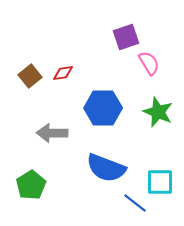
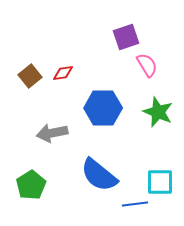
pink semicircle: moved 2 px left, 2 px down
gray arrow: rotated 12 degrees counterclockwise
blue semicircle: moved 7 px left, 7 px down; rotated 18 degrees clockwise
blue line: moved 1 px down; rotated 45 degrees counterclockwise
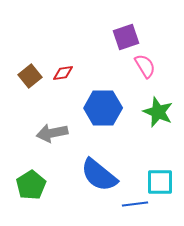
pink semicircle: moved 2 px left, 1 px down
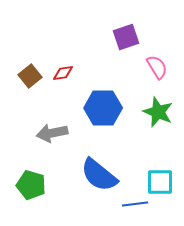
pink semicircle: moved 12 px right, 1 px down
green pentagon: rotated 24 degrees counterclockwise
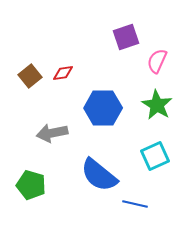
pink semicircle: moved 6 px up; rotated 125 degrees counterclockwise
green star: moved 1 px left, 7 px up; rotated 8 degrees clockwise
cyan square: moved 5 px left, 26 px up; rotated 24 degrees counterclockwise
blue line: rotated 20 degrees clockwise
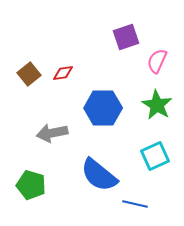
brown square: moved 1 px left, 2 px up
